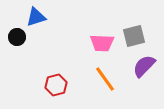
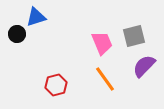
black circle: moved 3 px up
pink trapezoid: rotated 115 degrees counterclockwise
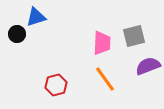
pink trapezoid: rotated 25 degrees clockwise
purple semicircle: moved 4 px right; rotated 25 degrees clockwise
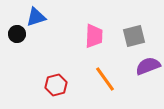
pink trapezoid: moved 8 px left, 7 px up
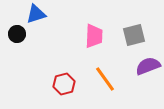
blue triangle: moved 3 px up
gray square: moved 1 px up
red hexagon: moved 8 px right, 1 px up
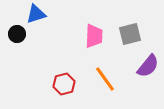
gray square: moved 4 px left, 1 px up
purple semicircle: rotated 150 degrees clockwise
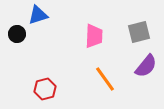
blue triangle: moved 2 px right, 1 px down
gray square: moved 9 px right, 2 px up
purple semicircle: moved 2 px left
red hexagon: moved 19 px left, 5 px down
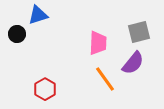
pink trapezoid: moved 4 px right, 7 px down
purple semicircle: moved 13 px left, 3 px up
red hexagon: rotated 15 degrees counterclockwise
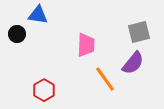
blue triangle: rotated 25 degrees clockwise
pink trapezoid: moved 12 px left, 2 px down
red hexagon: moved 1 px left, 1 px down
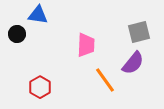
orange line: moved 1 px down
red hexagon: moved 4 px left, 3 px up
